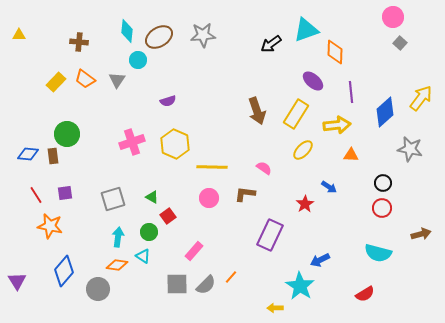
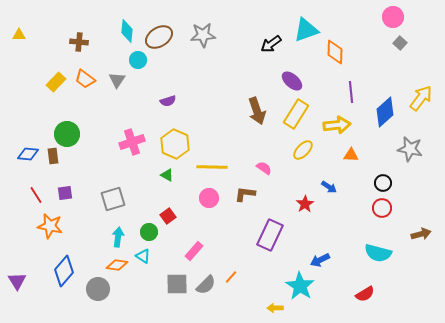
purple ellipse at (313, 81): moved 21 px left
green triangle at (152, 197): moved 15 px right, 22 px up
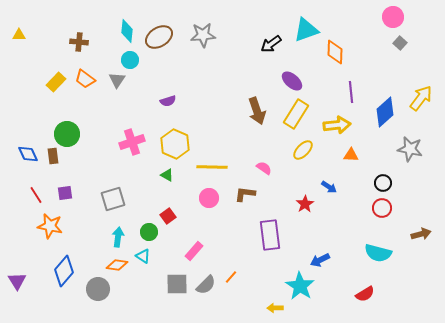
cyan circle at (138, 60): moved 8 px left
blue diamond at (28, 154): rotated 60 degrees clockwise
purple rectangle at (270, 235): rotated 32 degrees counterclockwise
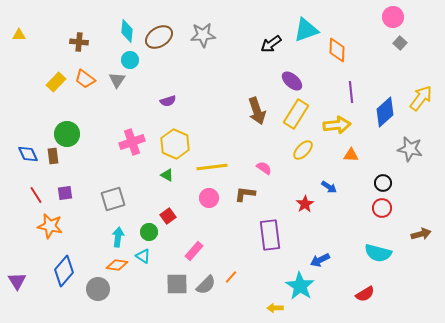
orange diamond at (335, 52): moved 2 px right, 2 px up
yellow line at (212, 167): rotated 8 degrees counterclockwise
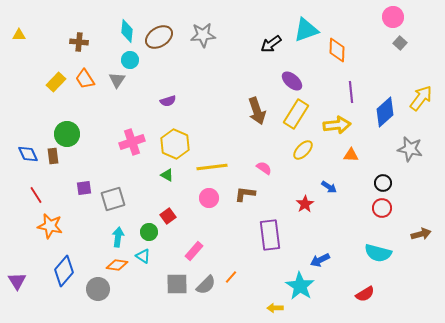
orange trapezoid at (85, 79): rotated 20 degrees clockwise
purple square at (65, 193): moved 19 px right, 5 px up
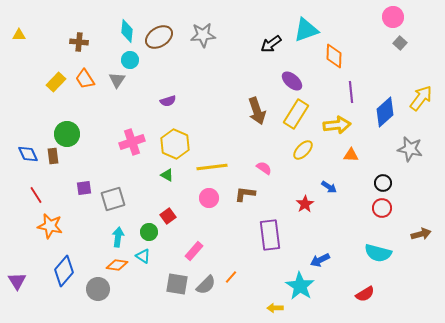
orange diamond at (337, 50): moved 3 px left, 6 px down
gray square at (177, 284): rotated 10 degrees clockwise
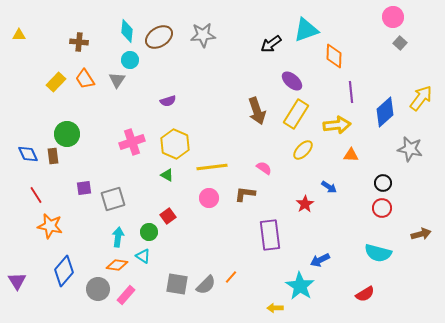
pink rectangle at (194, 251): moved 68 px left, 44 px down
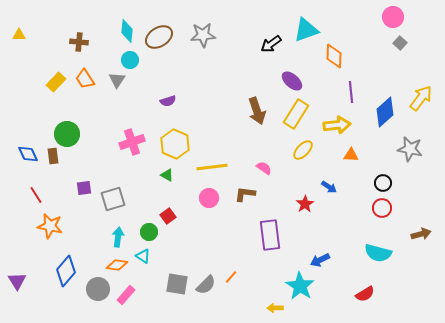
blue diamond at (64, 271): moved 2 px right
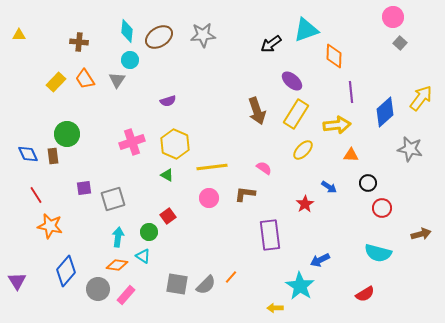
black circle at (383, 183): moved 15 px left
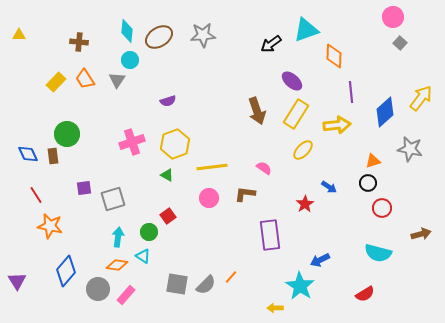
yellow hexagon at (175, 144): rotated 16 degrees clockwise
orange triangle at (351, 155): moved 22 px right, 6 px down; rotated 21 degrees counterclockwise
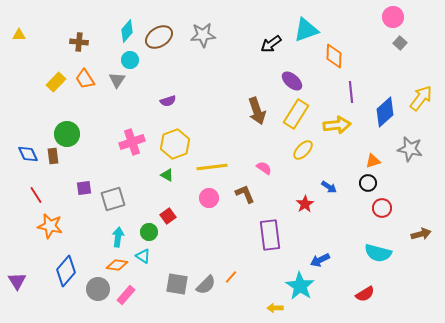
cyan diamond at (127, 31): rotated 35 degrees clockwise
brown L-shape at (245, 194): rotated 60 degrees clockwise
